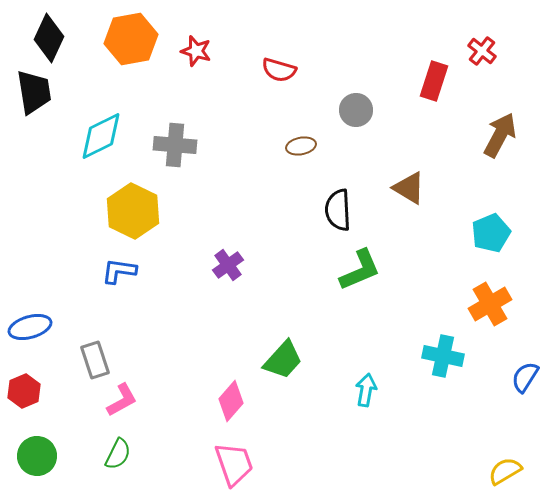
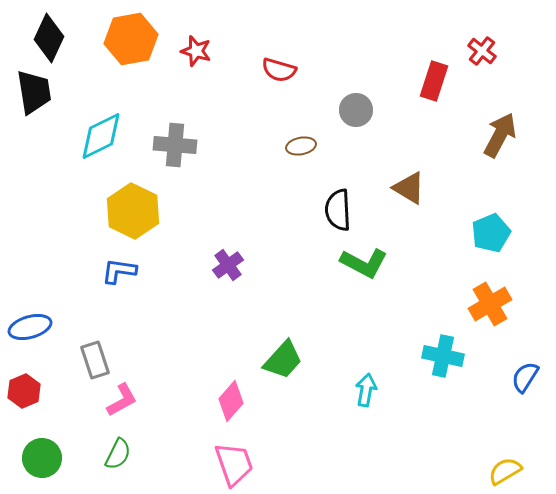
green L-shape: moved 4 px right, 7 px up; rotated 51 degrees clockwise
green circle: moved 5 px right, 2 px down
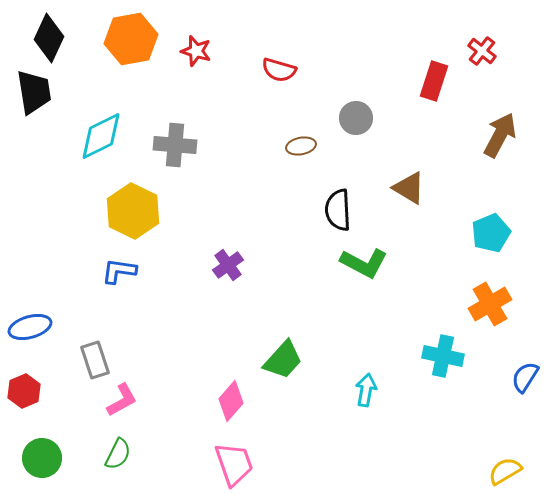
gray circle: moved 8 px down
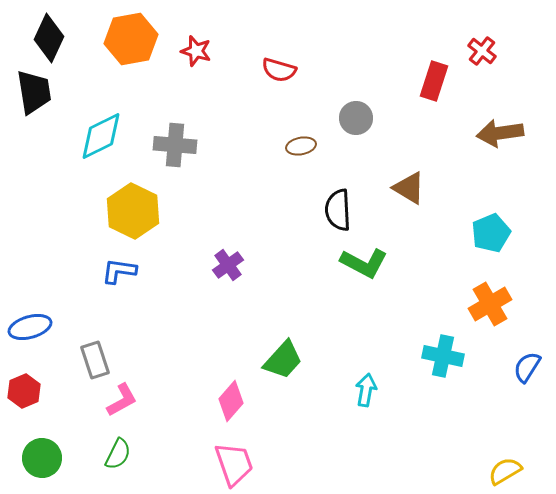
brown arrow: moved 2 px up; rotated 126 degrees counterclockwise
blue semicircle: moved 2 px right, 10 px up
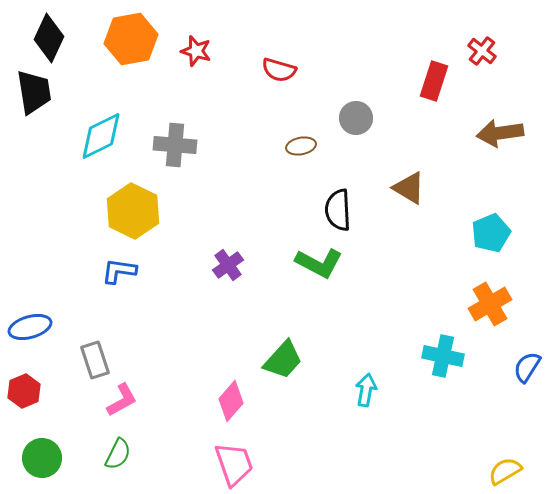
green L-shape: moved 45 px left
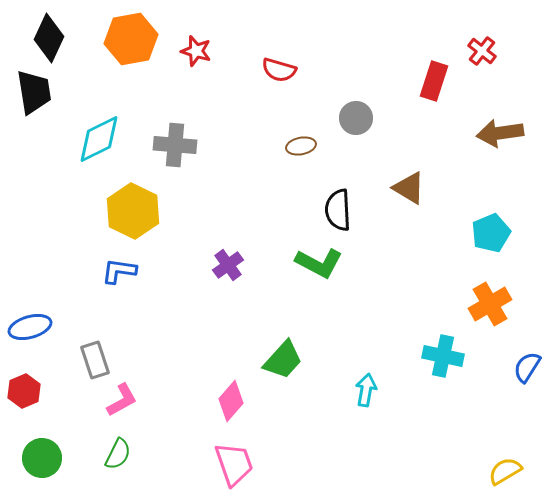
cyan diamond: moved 2 px left, 3 px down
